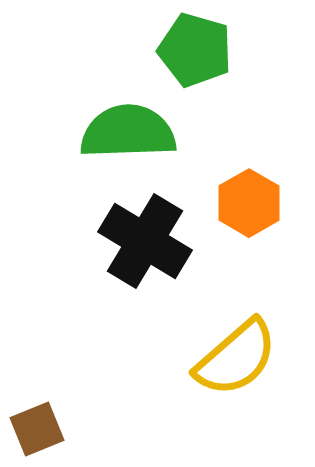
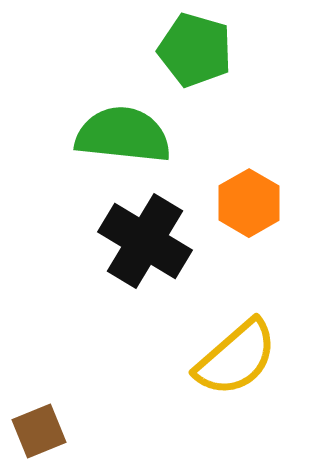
green semicircle: moved 5 px left, 3 px down; rotated 8 degrees clockwise
brown square: moved 2 px right, 2 px down
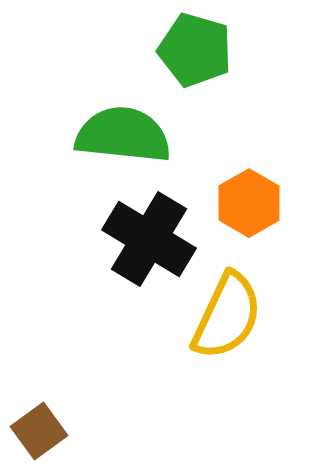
black cross: moved 4 px right, 2 px up
yellow semicircle: moved 9 px left, 42 px up; rotated 24 degrees counterclockwise
brown square: rotated 14 degrees counterclockwise
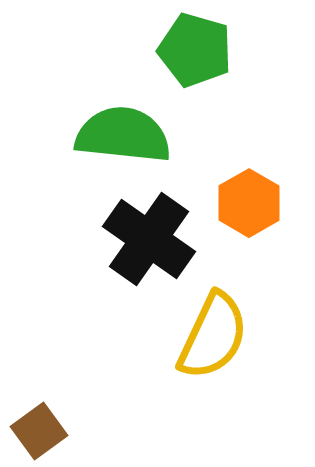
black cross: rotated 4 degrees clockwise
yellow semicircle: moved 14 px left, 20 px down
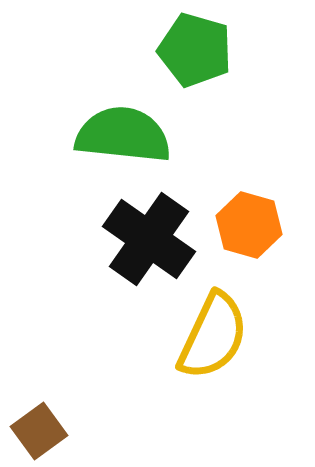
orange hexagon: moved 22 px down; rotated 14 degrees counterclockwise
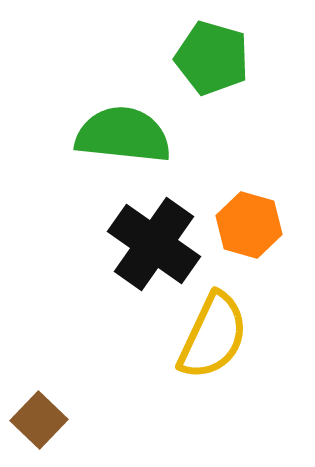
green pentagon: moved 17 px right, 8 px down
black cross: moved 5 px right, 5 px down
brown square: moved 11 px up; rotated 10 degrees counterclockwise
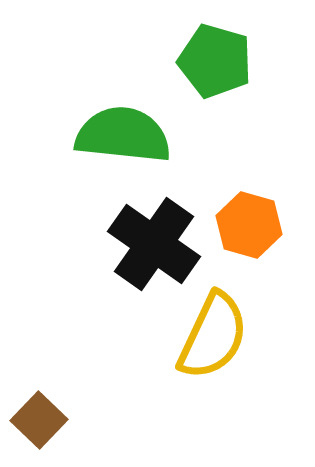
green pentagon: moved 3 px right, 3 px down
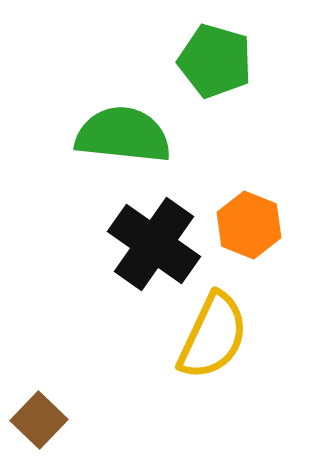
orange hexagon: rotated 6 degrees clockwise
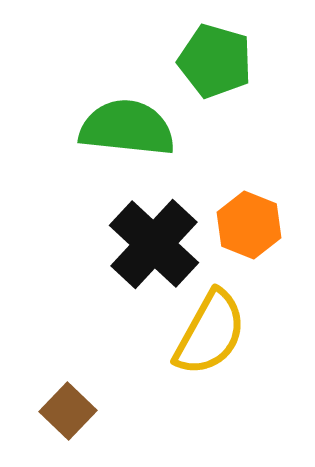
green semicircle: moved 4 px right, 7 px up
black cross: rotated 8 degrees clockwise
yellow semicircle: moved 3 px left, 3 px up; rotated 4 degrees clockwise
brown square: moved 29 px right, 9 px up
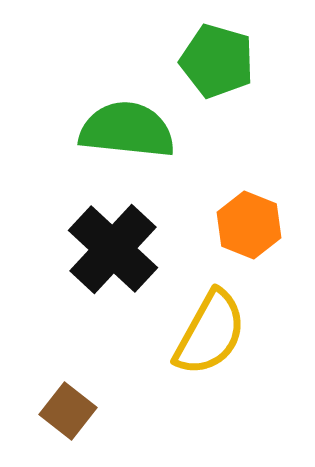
green pentagon: moved 2 px right
green semicircle: moved 2 px down
black cross: moved 41 px left, 5 px down
brown square: rotated 6 degrees counterclockwise
